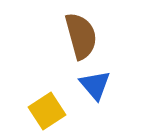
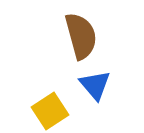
yellow square: moved 3 px right
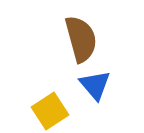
brown semicircle: moved 3 px down
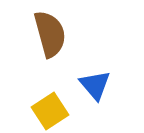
brown semicircle: moved 31 px left, 5 px up
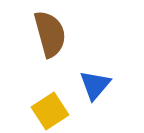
blue triangle: rotated 20 degrees clockwise
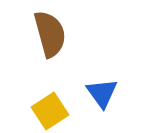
blue triangle: moved 7 px right, 8 px down; rotated 16 degrees counterclockwise
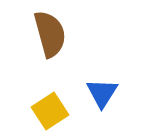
blue triangle: rotated 8 degrees clockwise
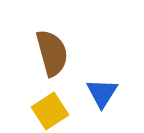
brown semicircle: moved 2 px right, 19 px down
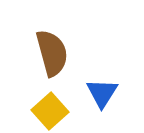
yellow square: rotated 9 degrees counterclockwise
